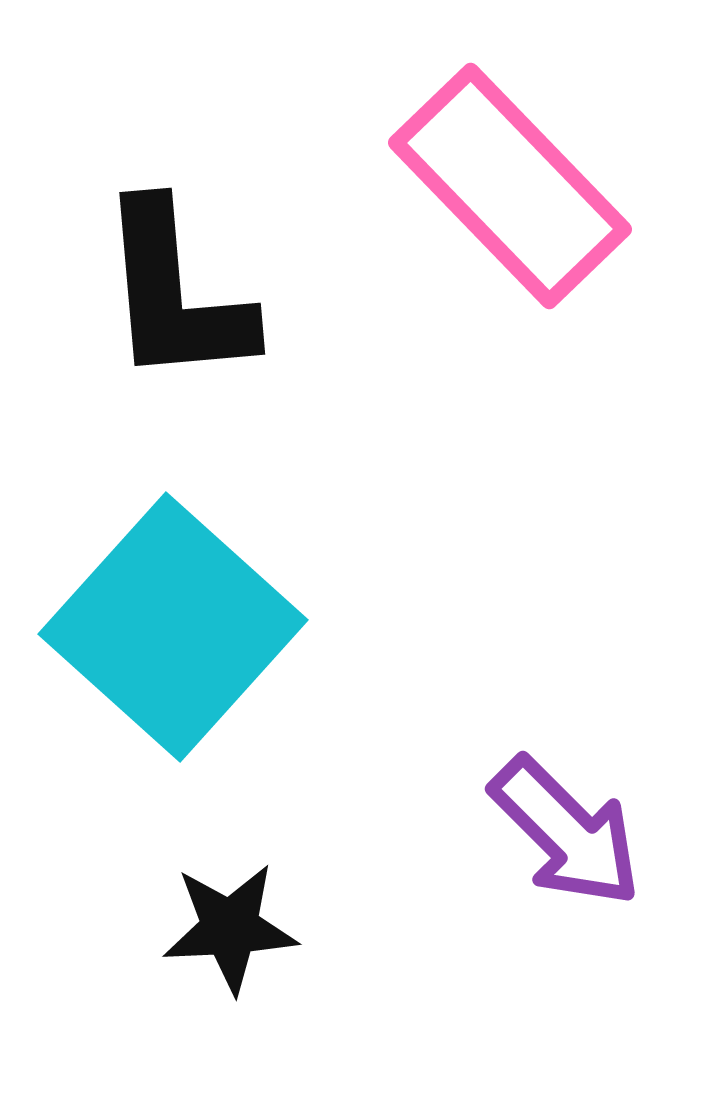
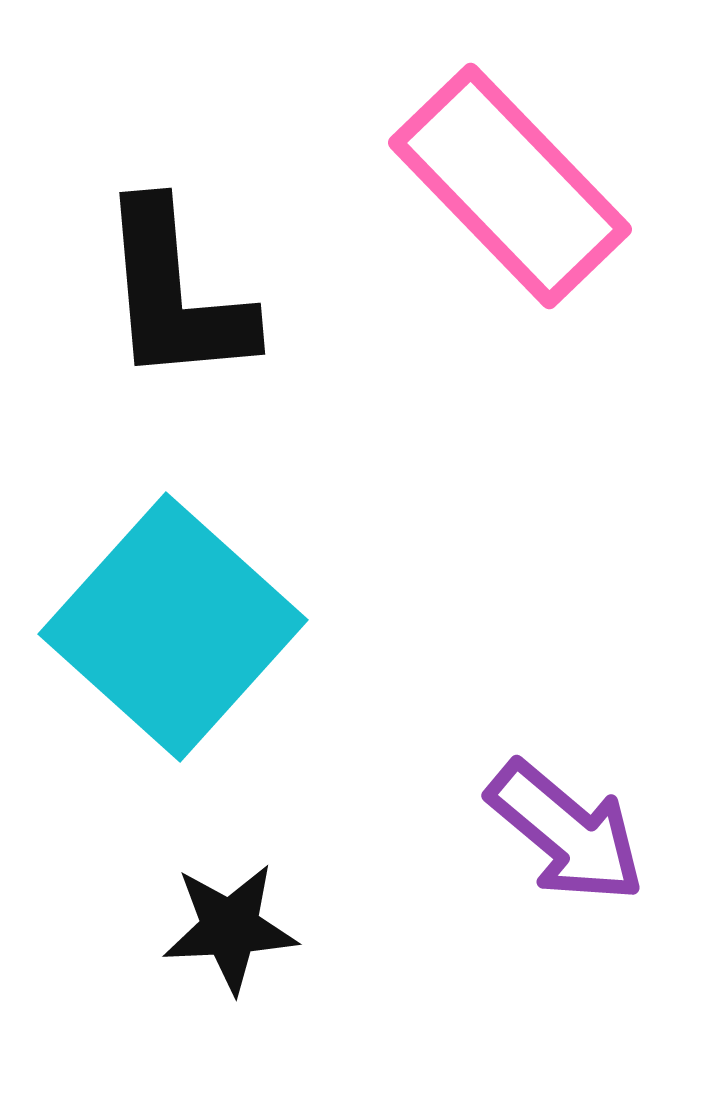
purple arrow: rotated 5 degrees counterclockwise
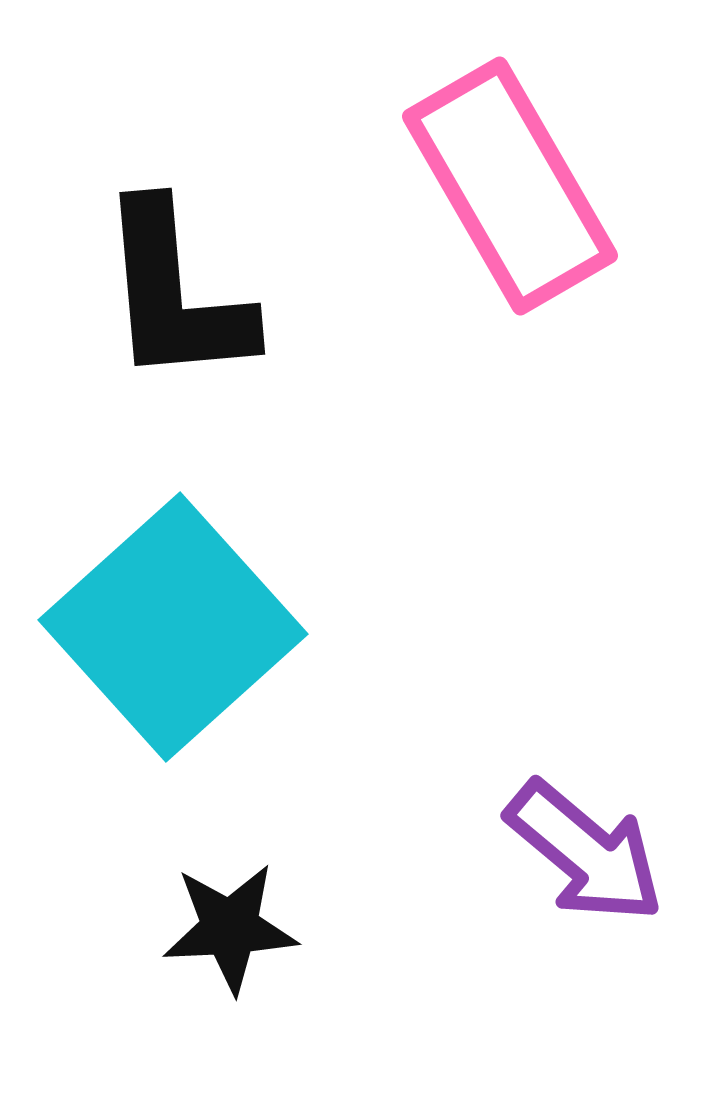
pink rectangle: rotated 14 degrees clockwise
cyan square: rotated 6 degrees clockwise
purple arrow: moved 19 px right, 20 px down
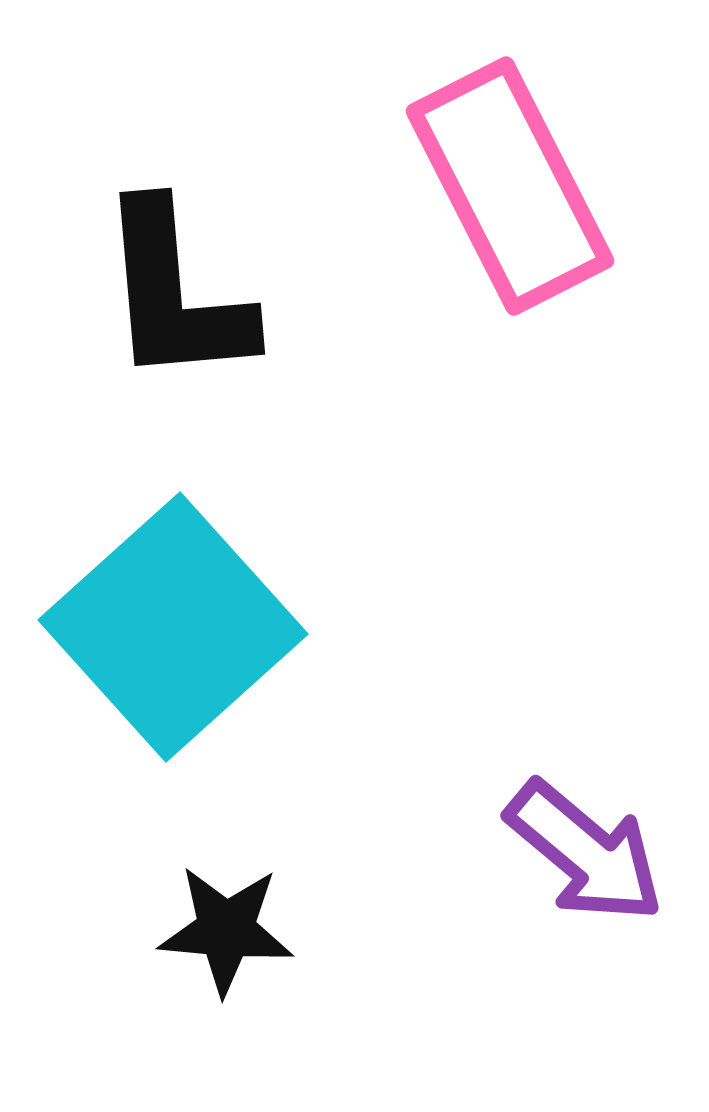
pink rectangle: rotated 3 degrees clockwise
black star: moved 4 px left, 2 px down; rotated 8 degrees clockwise
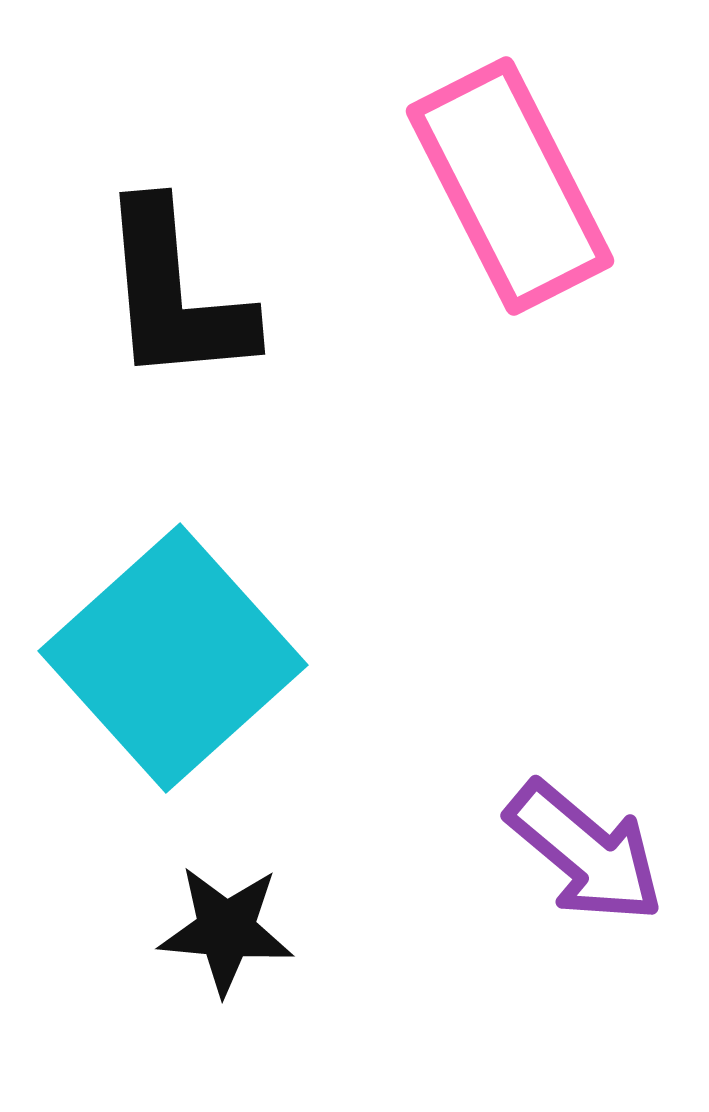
cyan square: moved 31 px down
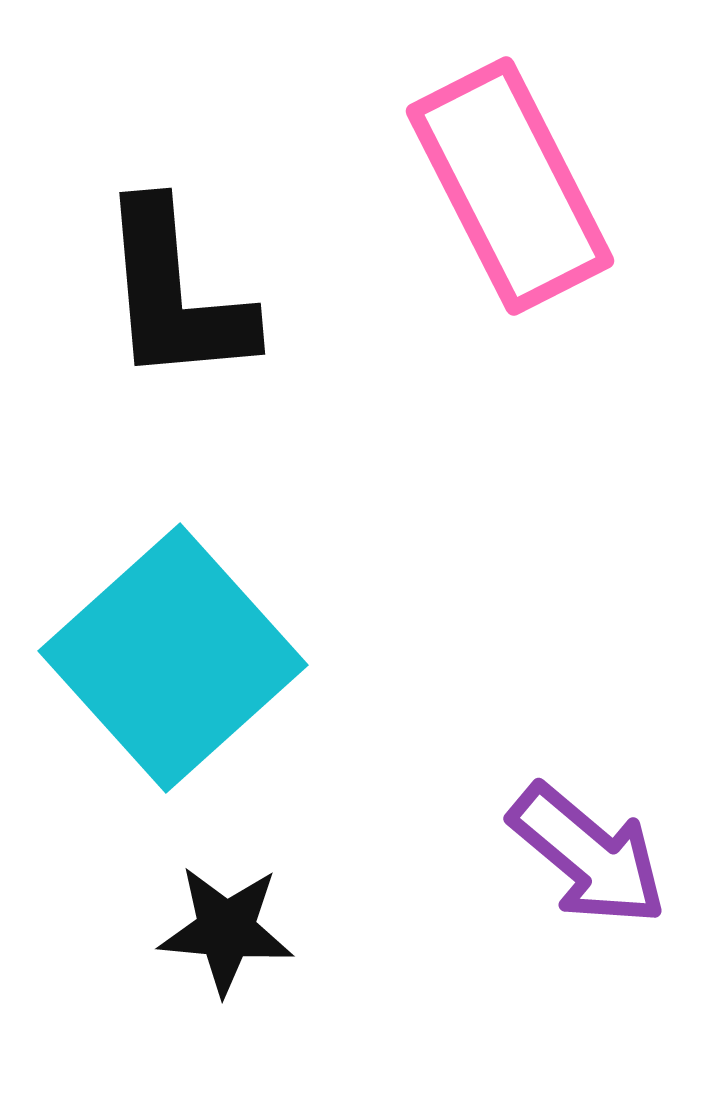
purple arrow: moved 3 px right, 3 px down
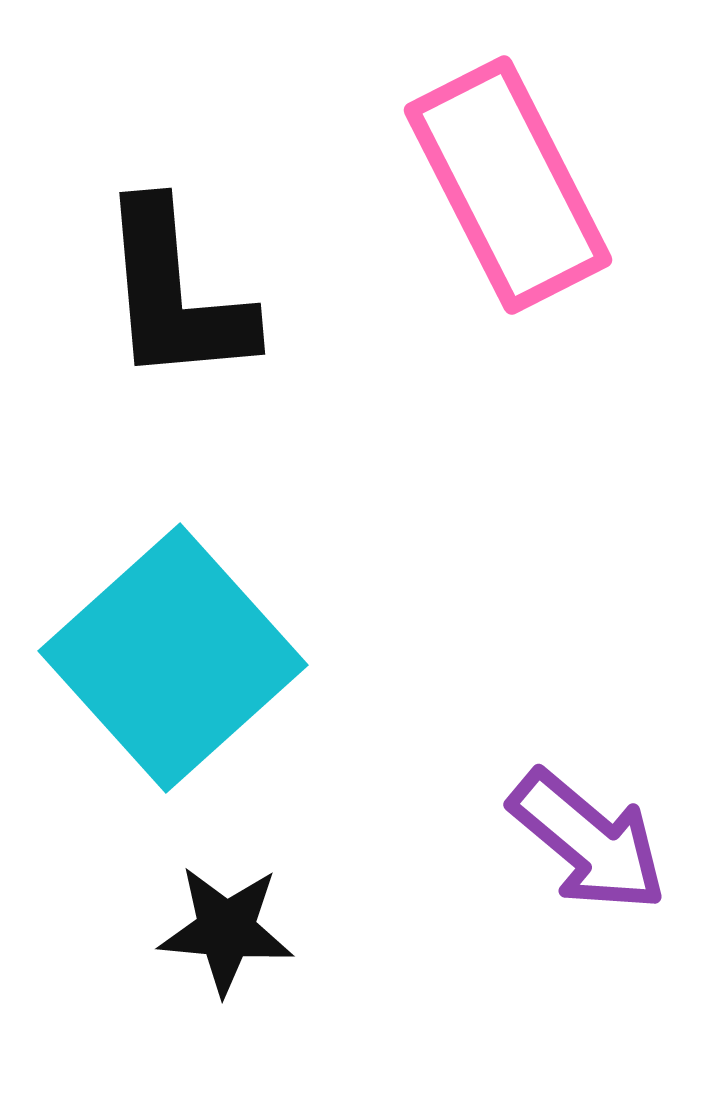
pink rectangle: moved 2 px left, 1 px up
purple arrow: moved 14 px up
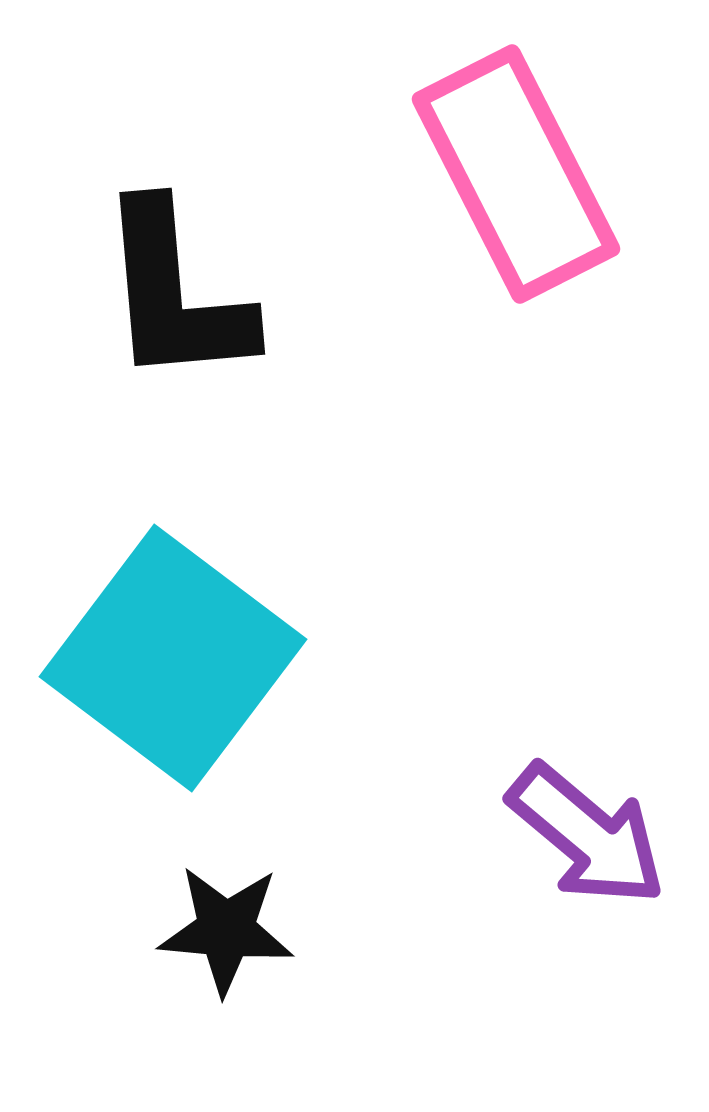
pink rectangle: moved 8 px right, 11 px up
cyan square: rotated 11 degrees counterclockwise
purple arrow: moved 1 px left, 6 px up
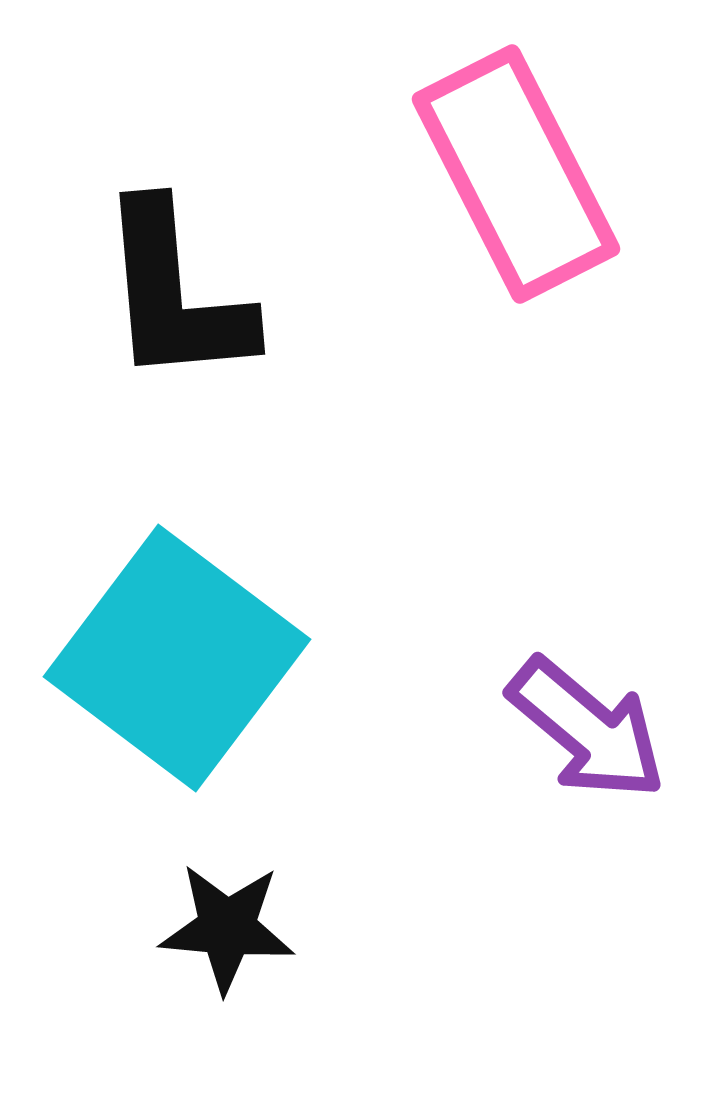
cyan square: moved 4 px right
purple arrow: moved 106 px up
black star: moved 1 px right, 2 px up
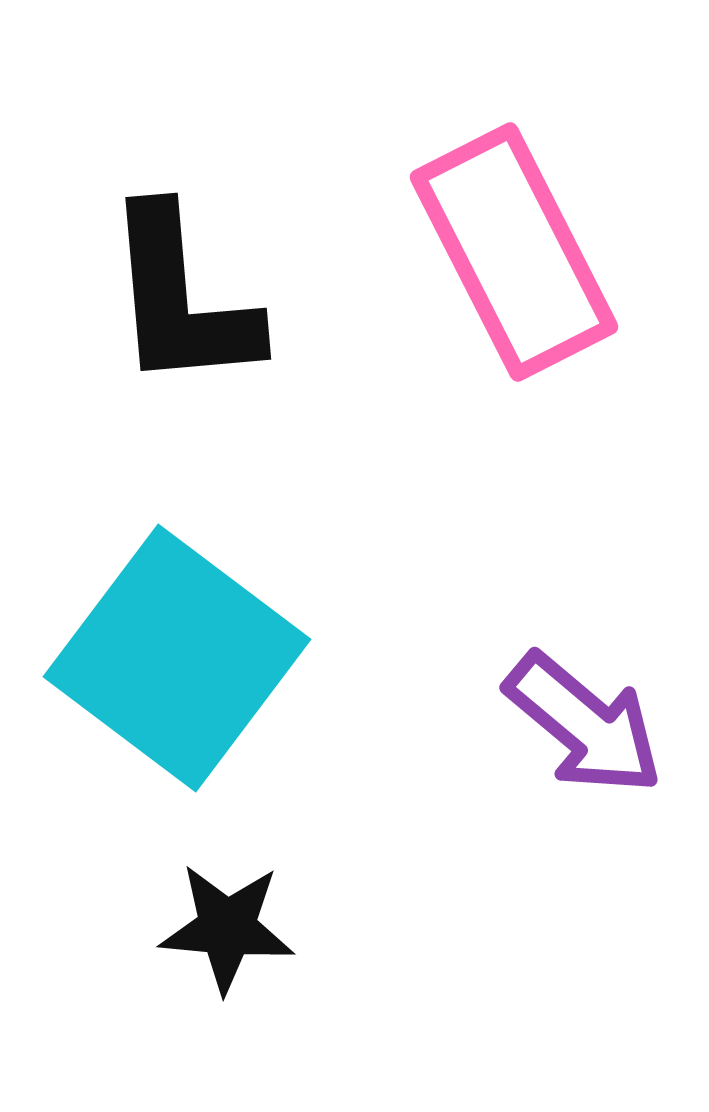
pink rectangle: moved 2 px left, 78 px down
black L-shape: moved 6 px right, 5 px down
purple arrow: moved 3 px left, 5 px up
